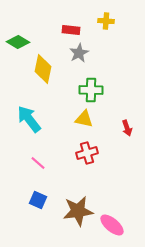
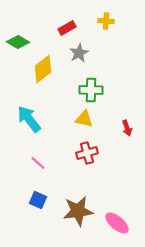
red rectangle: moved 4 px left, 2 px up; rotated 36 degrees counterclockwise
yellow diamond: rotated 40 degrees clockwise
pink ellipse: moved 5 px right, 2 px up
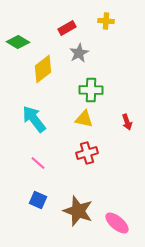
cyan arrow: moved 5 px right
red arrow: moved 6 px up
brown star: rotated 28 degrees clockwise
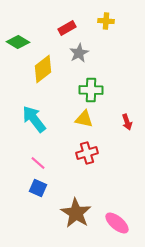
blue square: moved 12 px up
brown star: moved 2 px left, 2 px down; rotated 12 degrees clockwise
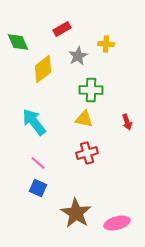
yellow cross: moved 23 px down
red rectangle: moved 5 px left, 1 px down
green diamond: rotated 35 degrees clockwise
gray star: moved 1 px left, 3 px down
cyan arrow: moved 3 px down
pink ellipse: rotated 55 degrees counterclockwise
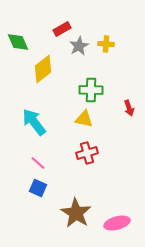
gray star: moved 1 px right, 10 px up
red arrow: moved 2 px right, 14 px up
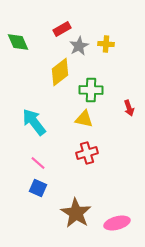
yellow diamond: moved 17 px right, 3 px down
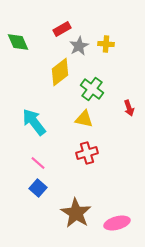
green cross: moved 1 px right, 1 px up; rotated 35 degrees clockwise
blue square: rotated 18 degrees clockwise
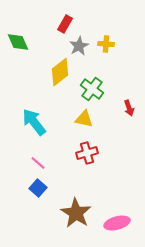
red rectangle: moved 3 px right, 5 px up; rotated 30 degrees counterclockwise
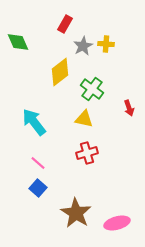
gray star: moved 4 px right
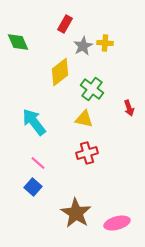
yellow cross: moved 1 px left, 1 px up
blue square: moved 5 px left, 1 px up
